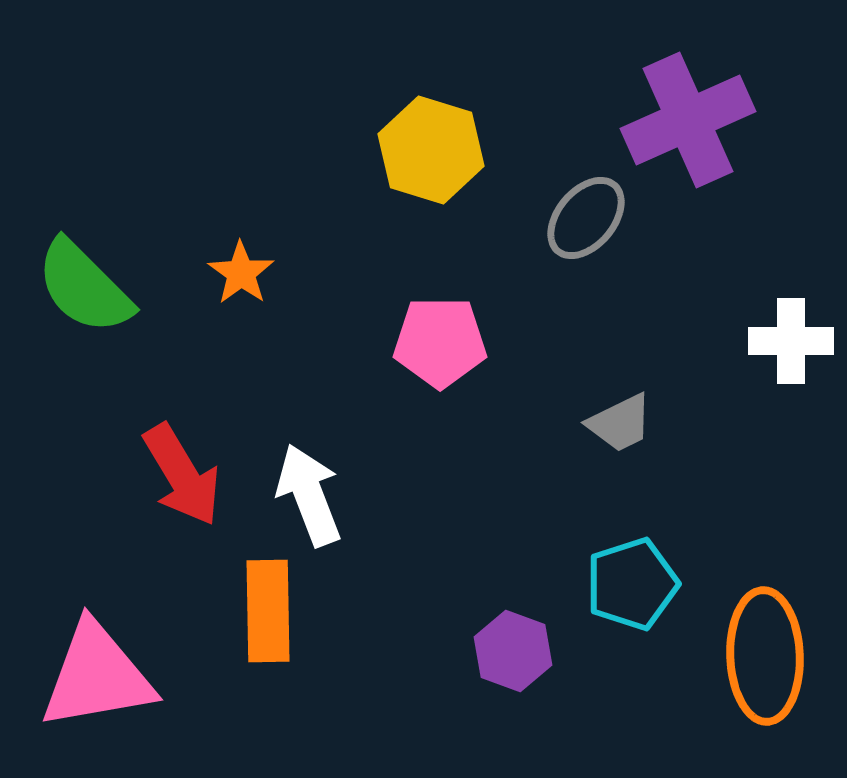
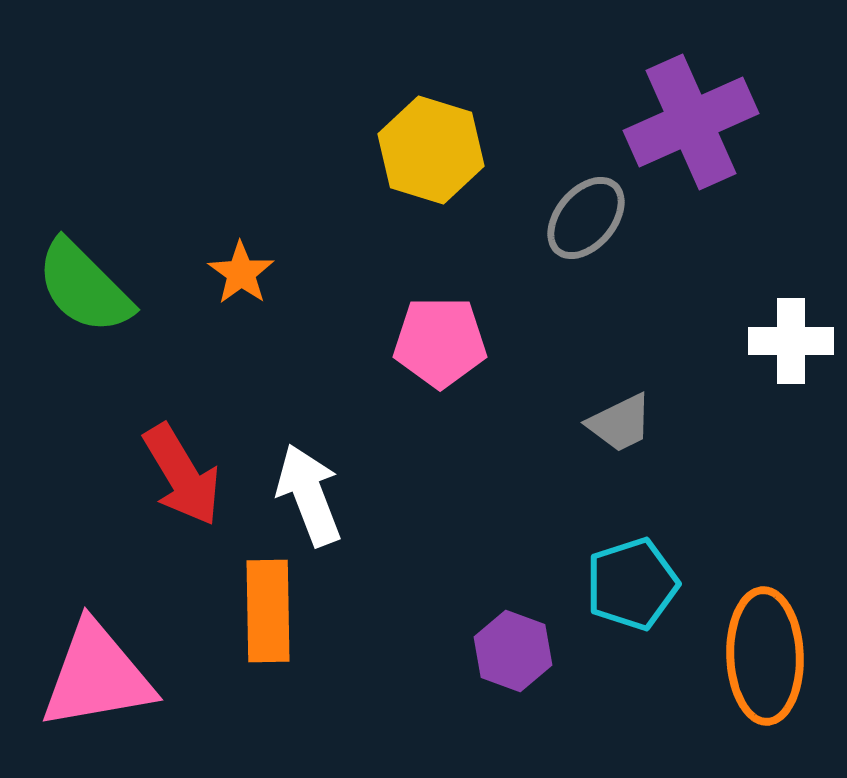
purple cross: moved 3 px right, 2 px down
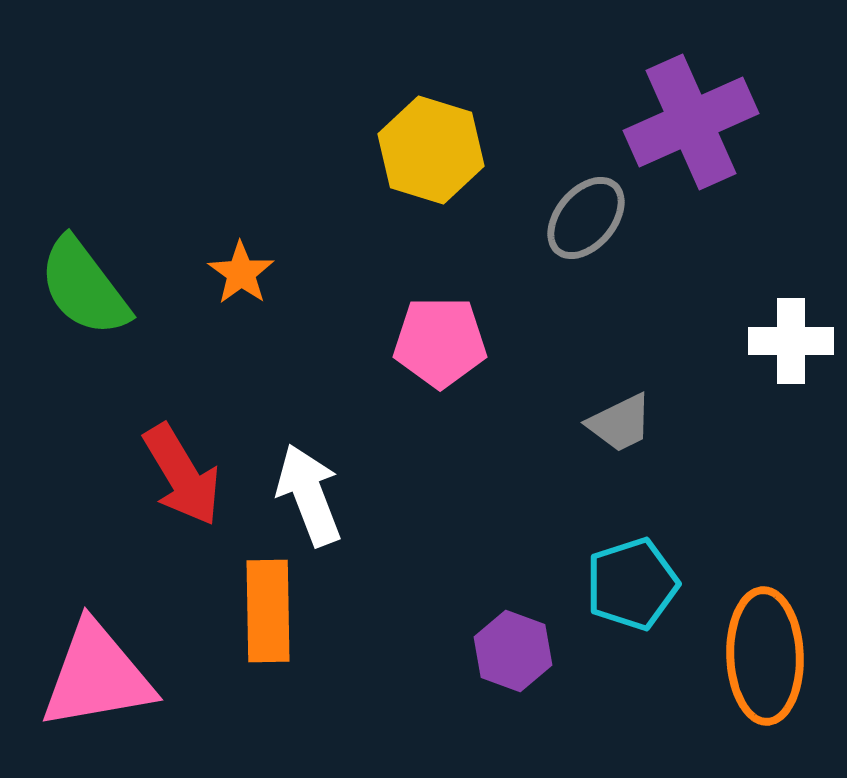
green semicircle: rotated 8 degrees clockwise
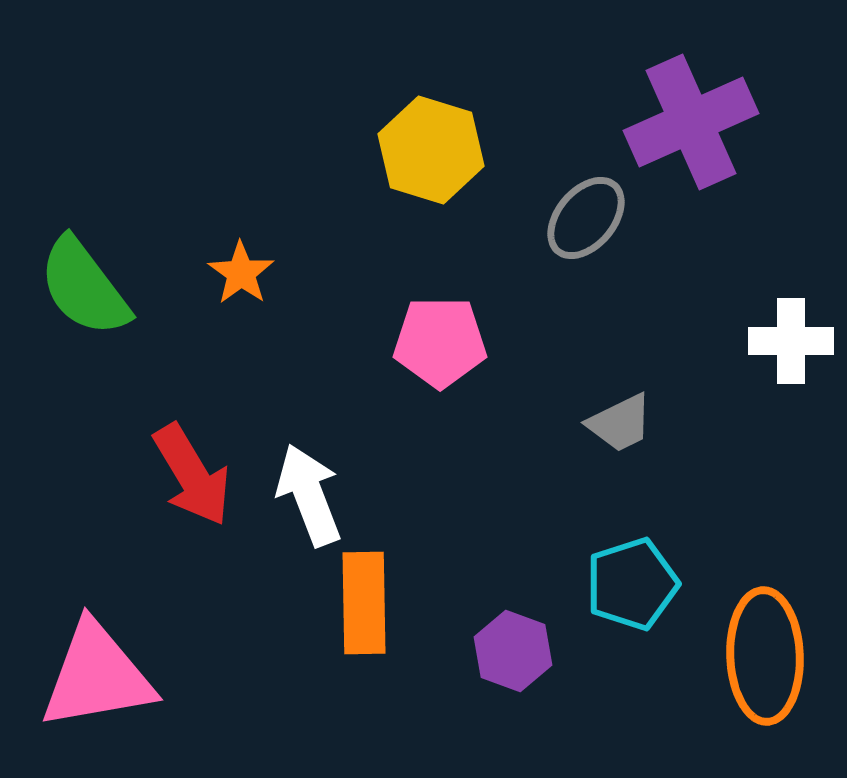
red arrow: moved 10 px right
orange rectangle: moved 96 px right, 8 px up
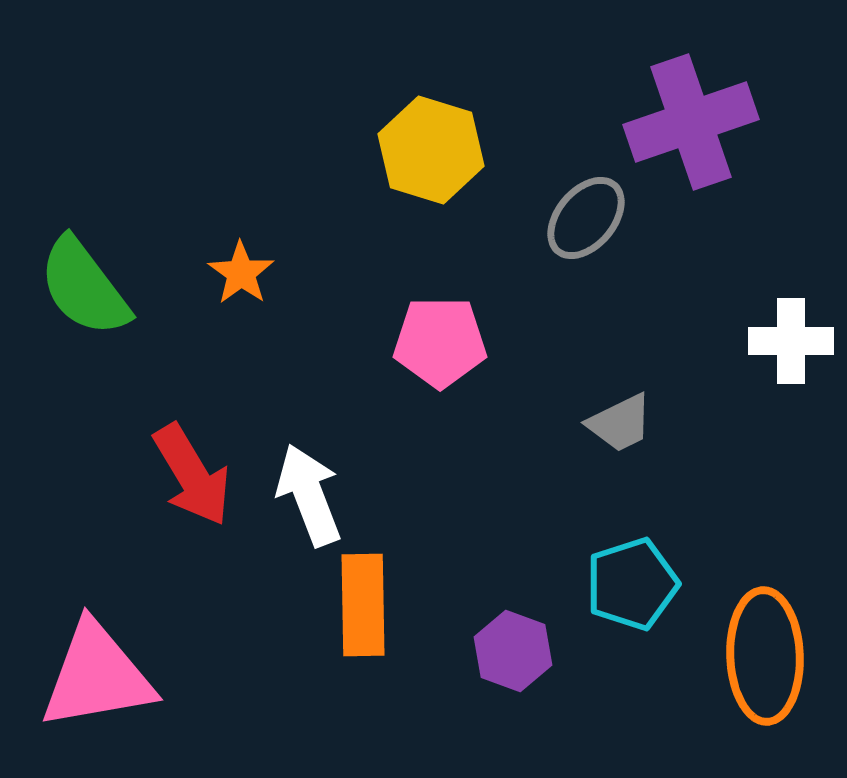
purple cross: rotated 5 degrees clockwise
orange rectangle: moved 1 px left, 2 px down
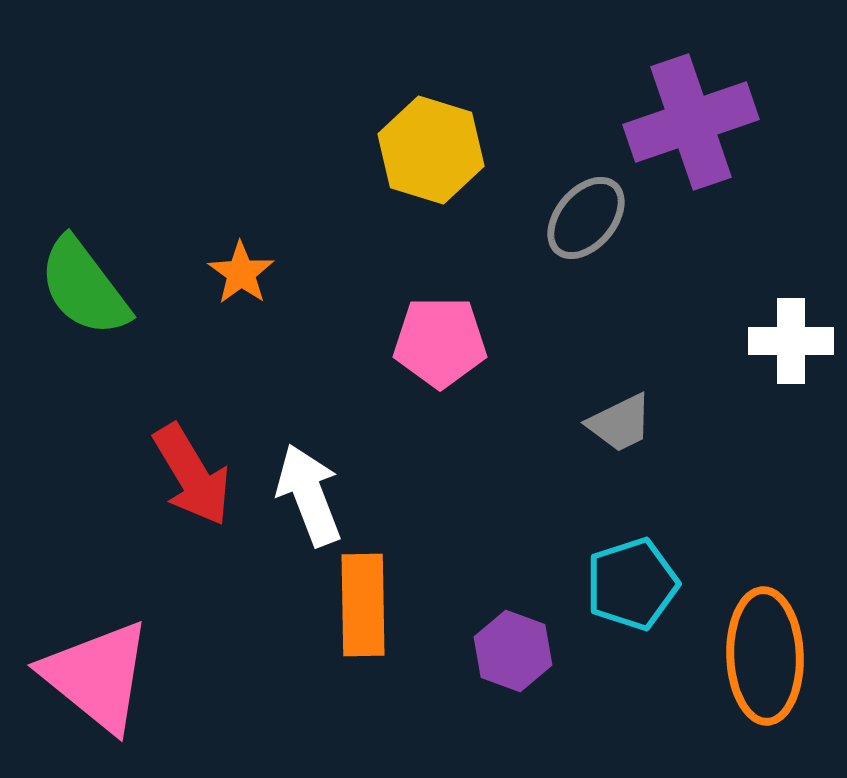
pink triangle: rotated 49 degrees clockwise
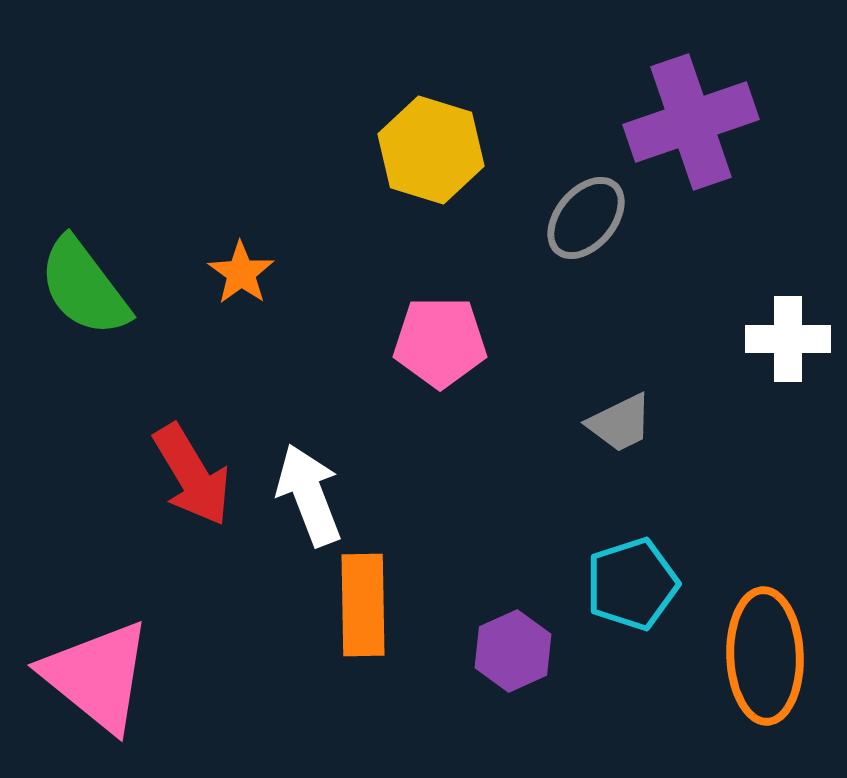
white cross: moved 3 px left, 2 px up
purple hexagon: rotated 16 degrees clockwise
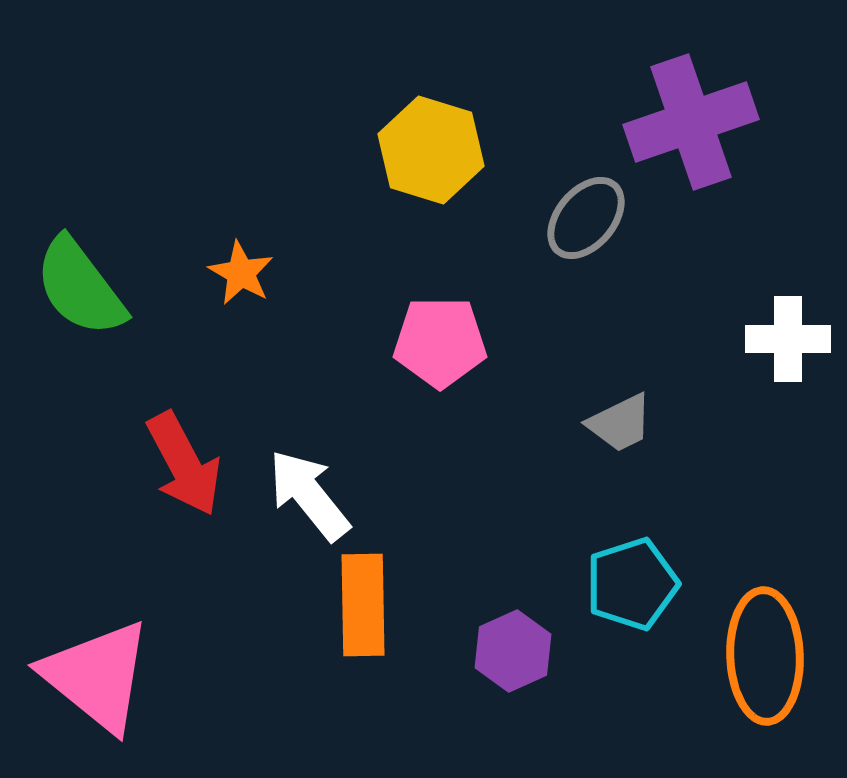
orange star: rotated 6 degrees counterclockwise
green semicircle: moved 4 px left
red arrow: moved 8 px left, 11 px up; rotated 3 degrees clockwise
white arrow: rotated 18 degrees counterclockwise
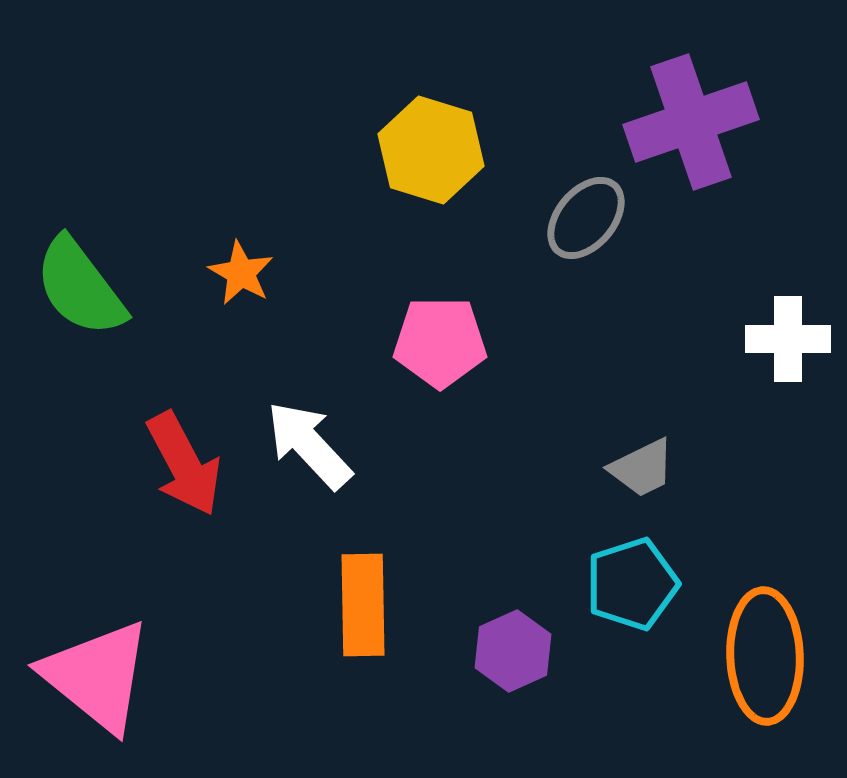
gray trapezoid: moved 22 px right, 45 px down
white arrow: moved 50 px up; rotated 4 degrees counterclockwise
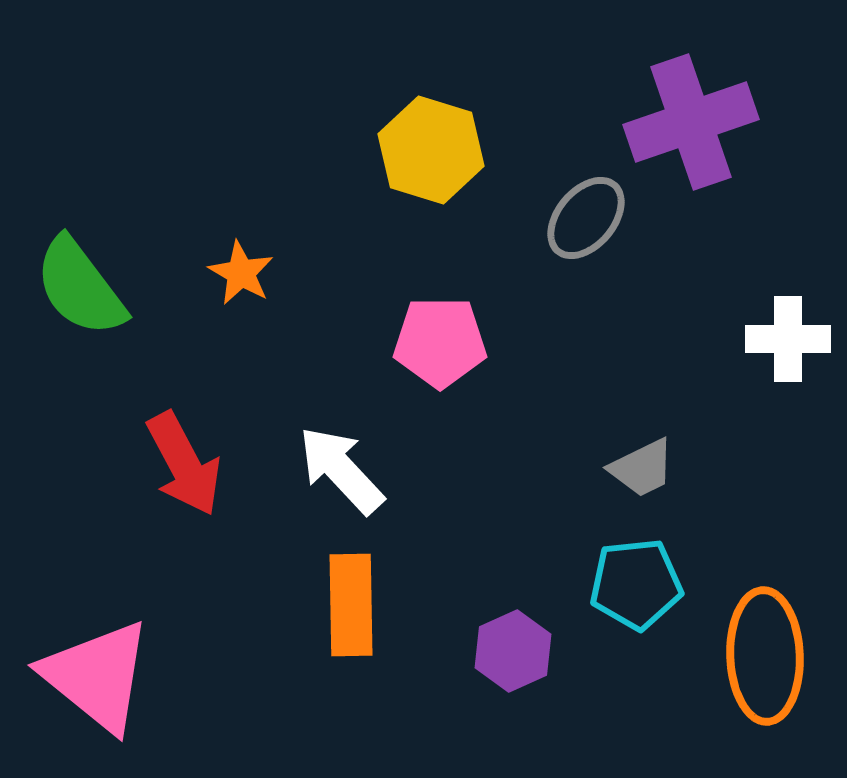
white arrow: moved 32 px right, 25 px down
cyan pentagon: moved 4 px right; rotated 12 degrees clockwise
orange rectangle: moved 12 px left
